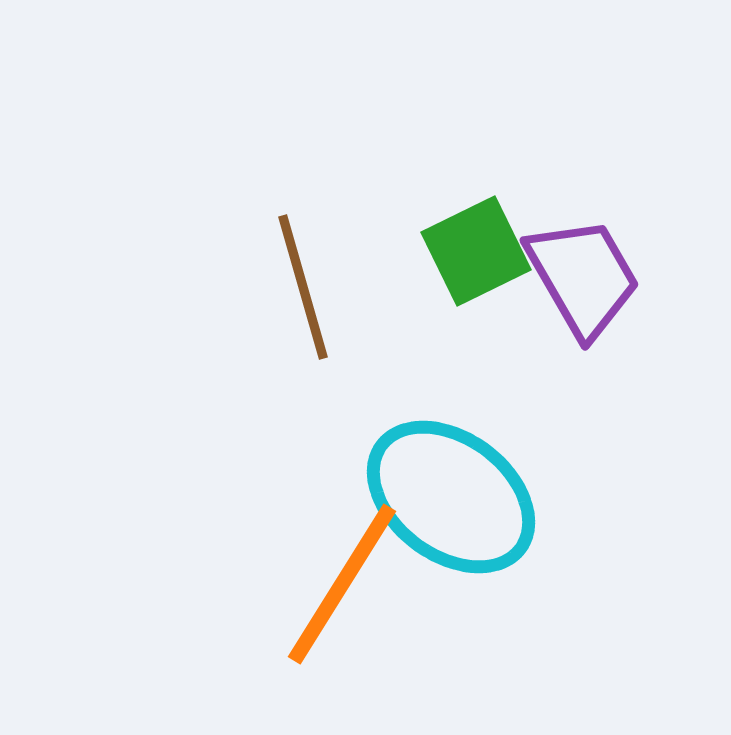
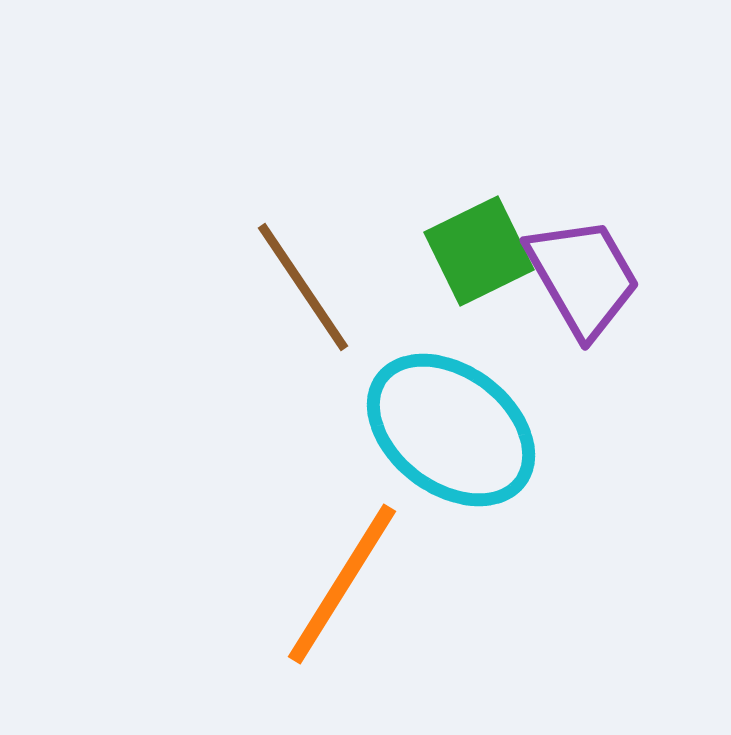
green square: moved 3 px right
brown line: rotated 18 degrees counterclockwise
cyan ellipse: moved 67 px up
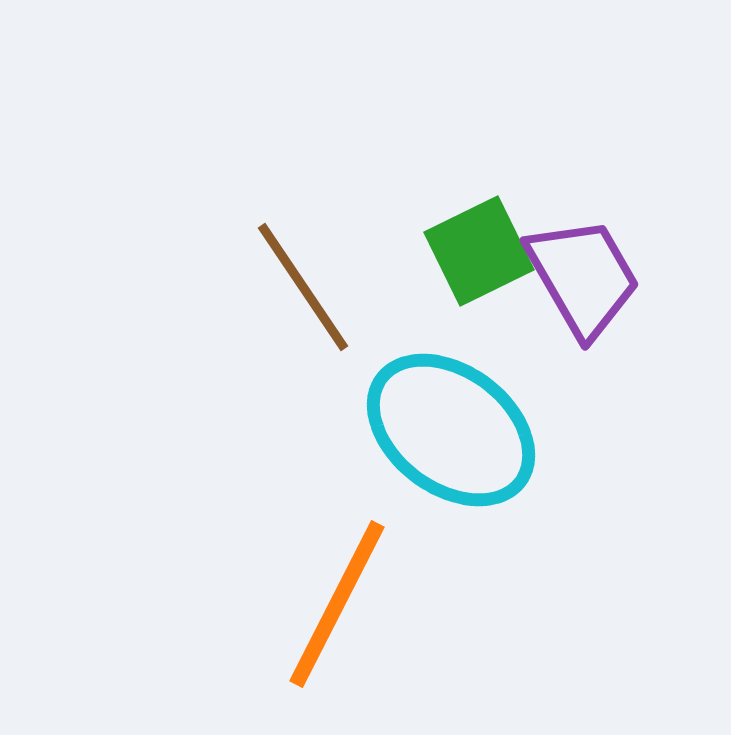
orange line: moved 5 px left, 20 px down; rotated 5 degrees counterclockwise
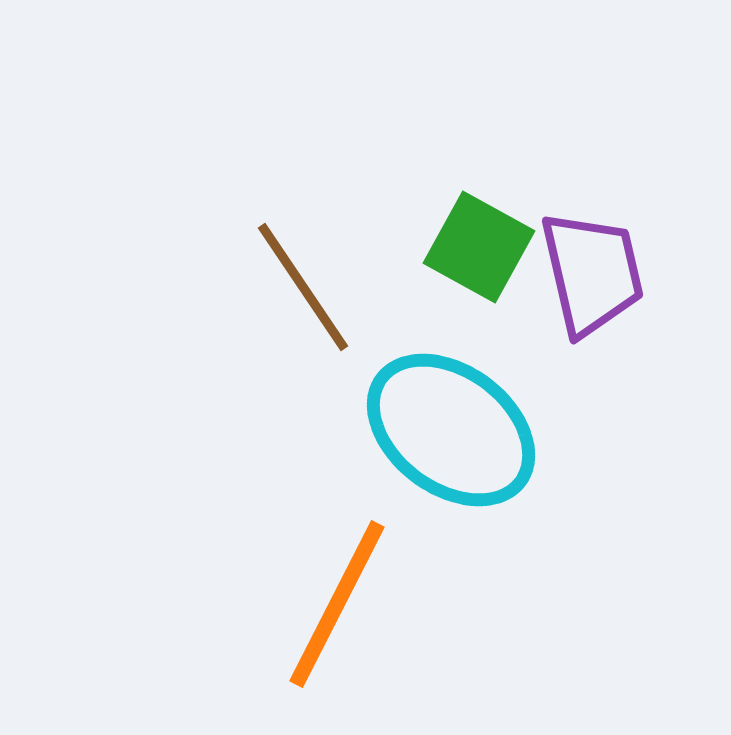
green square: moved 4 px up; rotated 35 degrees counterclockwise
purple trapezoid: moved 9 px right, 4 px up; rotated 17 degrees clockwise
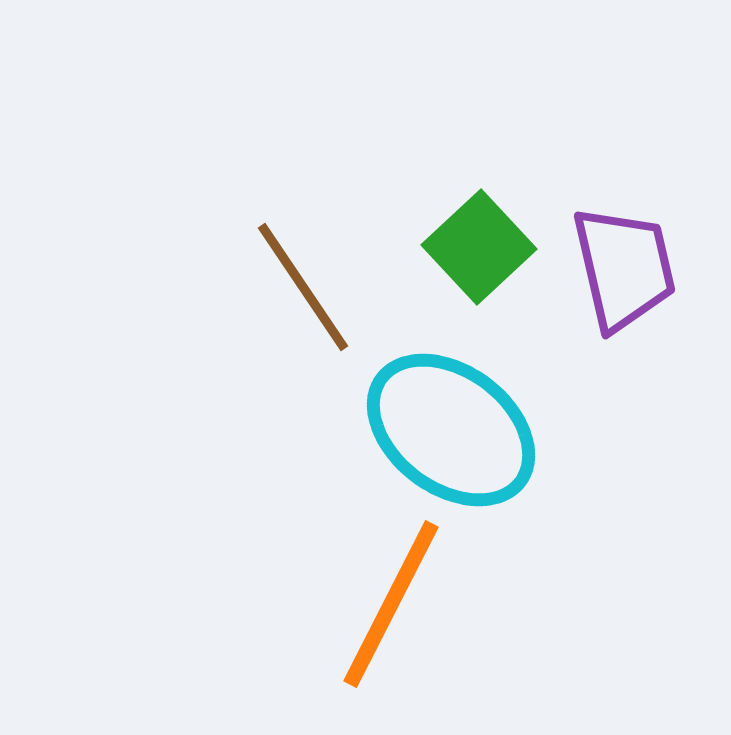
green square: rotated 18 degrees clockwise
purple trapezoid: moved 32 px right, 5 px up
orange line: moved 54 px right
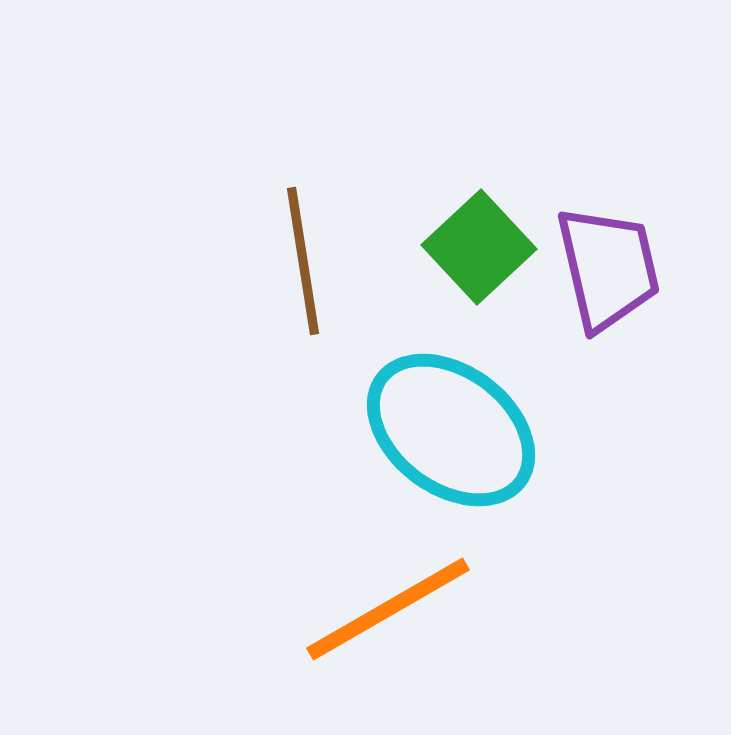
purple trapezoid: moved 16 px left
brown line: moved 26 px up; rotated 25 degrees clockwise
orange line: moved 3 px left, 5 px down; rotated 33 degrees clockwise
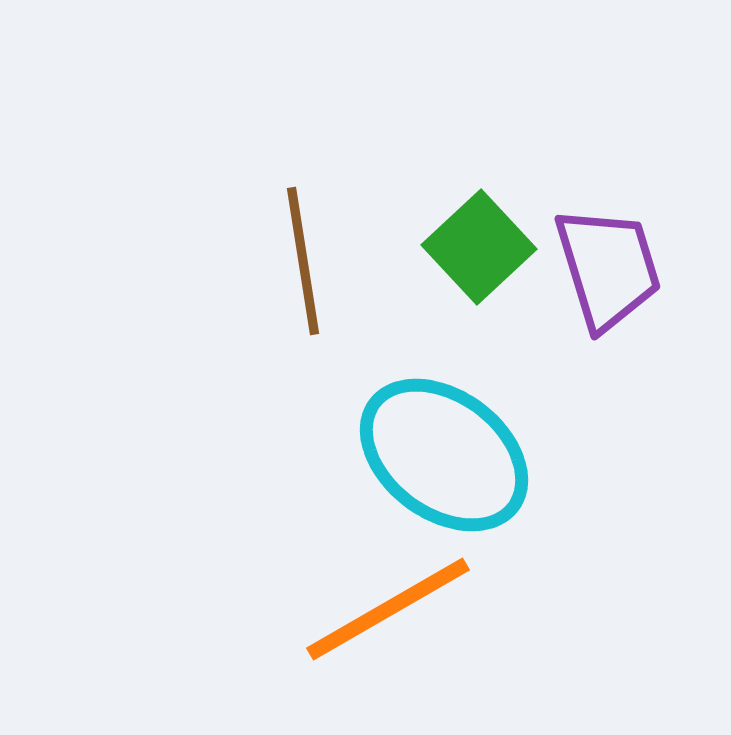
purple trapezoid: rotated 4 degrees counterclockwise
cyan ellipse: moved 7 px left, 25 px down
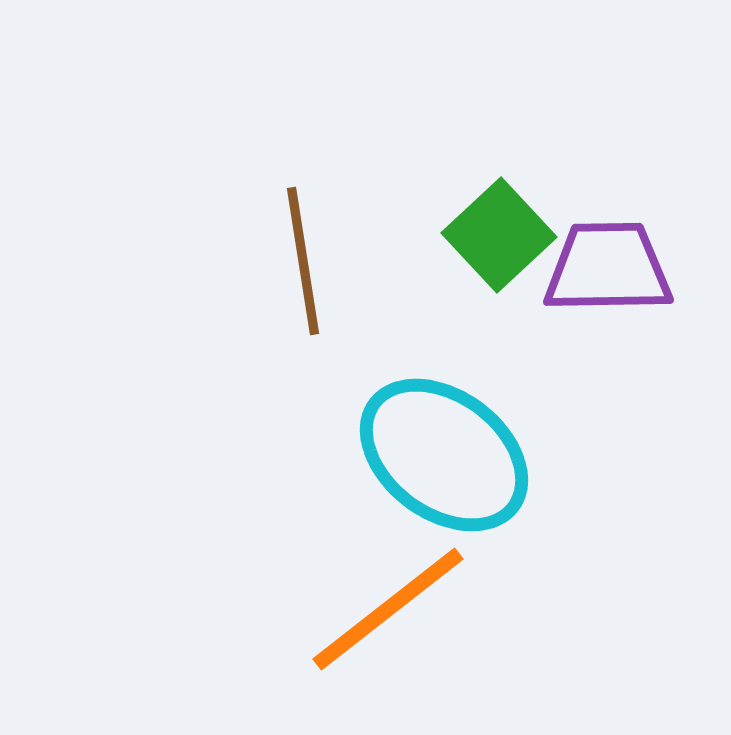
green square: moved 20 px right, 12 px up
purple trapezoid: rotated 74 degrees counterclockwise
orange line: rotated 8 degrees counterclockwise
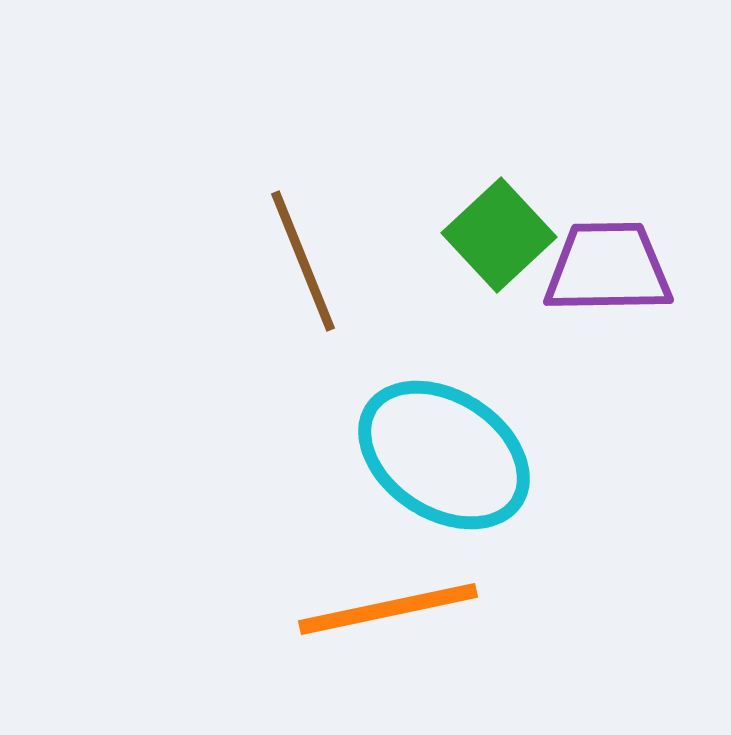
brown line: rotated 13 degrees counterclockwise
cyan ellipse: rotated 4 degrees counterclockwise
orange line: rotated 26 degrees clockwise
